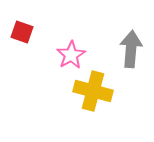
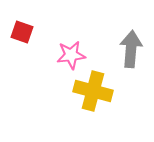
pink star: rotated 24 degrees clockwise
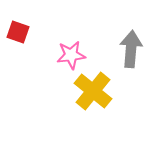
red square: moved 4 px left
yellow cross: rotated 24 degrees clockwise
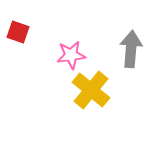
yellow cross: moved 2 px left, 1 px up
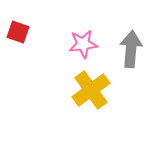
pink star: moved 12 px right, 11 px up
yellow cross: rotated 15 degrees clockwise
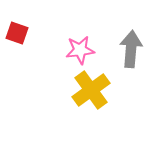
red square: moved 1 px left, 1 px down
pink star: moved 3 px left, 6 px down
